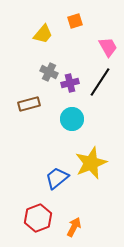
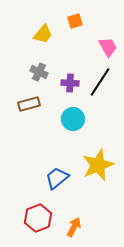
gray cross: moved 10 px left
purple cross: rotated 18 degrees clockwise
cyan circle: moved 1 px right
yellow star: moved 7 px right, 2 px down
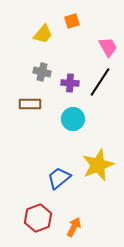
orange square: moved 3 px left
gray cross: moved 3 px right; rotated 12 degrees counterclockwise
brown rectangle: moved 1 px right; rotated 15 degrees clockwise
blue trapezoid: moved 2 px right
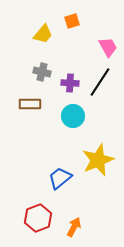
cyan circle: moved 3 px up
yellow star: moved 5 px up
blue trapezoid: moved 1 px right
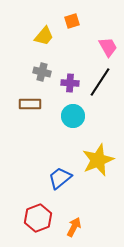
yellow trapezoid: moved 1 px right, 2 px down
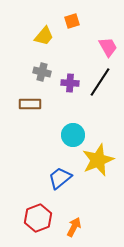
cyan circle: moved 19 px down
